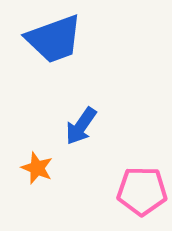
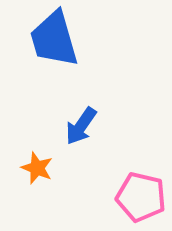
blue trapezoid: rotated 94 degrees clockwise
pink pentagon: moved 1 px left, 6 px down; rotated 12 degrees clockwise
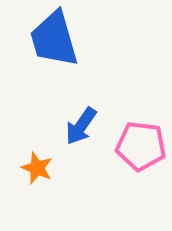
pink pentagon: moved 51 px up; rotated 6 degrees counterclockwise
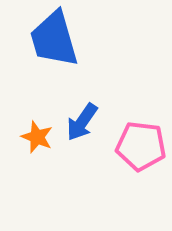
blue arrow: moved 1 px right, 4 px up
orange star: moved 31 px up
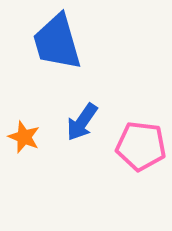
blue trapezoid: moved 3 px right, 3 px down
orange star: moved 13 px left
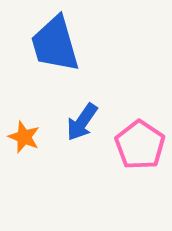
blue trapezoid: moved 2 px left, 2 px down
pink pentagon: moved 1 px left, 1 px up; rotated 27 degrees clockwise
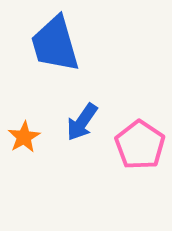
orange star: rotated 20 degrees clockwise
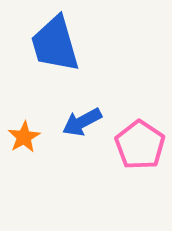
blue arrow: rotated 27 degrees clockwise
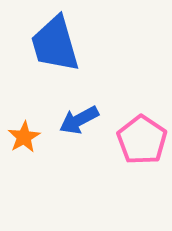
blue arrow: moved 3 px left, 2 px up
pink pentagon: moved 2 px right, 5 px up
